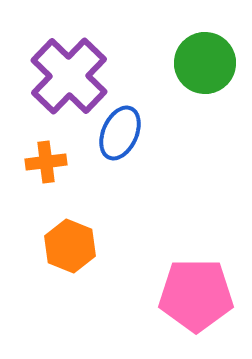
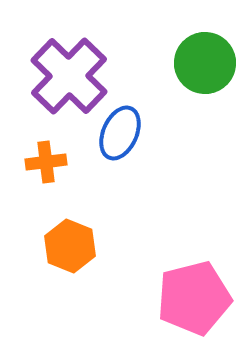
pink pentagon: moved 2 px left, 3 px down; rotated 14 degrees counterclockwise
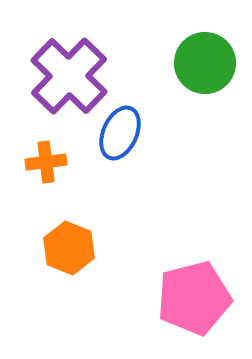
orange hexagon: moved 1 px left, 2 px down
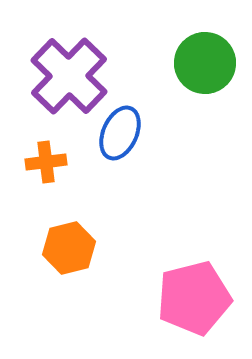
orange hexagon: rotated 24 degrees clockwise
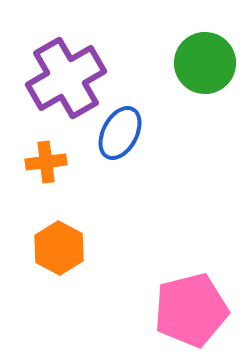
purple cross: moved 3 px left, 2 px down; rotated 16 degrees clockwise
blue ellipse: rotated 4 degrees clockwise
orange hexagon: moved 10 px left; rotated 18 degrees counterclockwise
pink pentagon: moved 3 px left, 12 px down
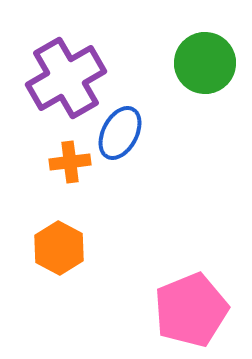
orange cross: moved 24 px right
pink pentagon: rotated 8 degrees counterclockwise
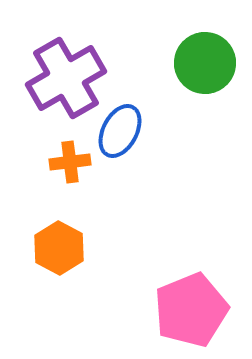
blue ellipse: moved 2 px up
